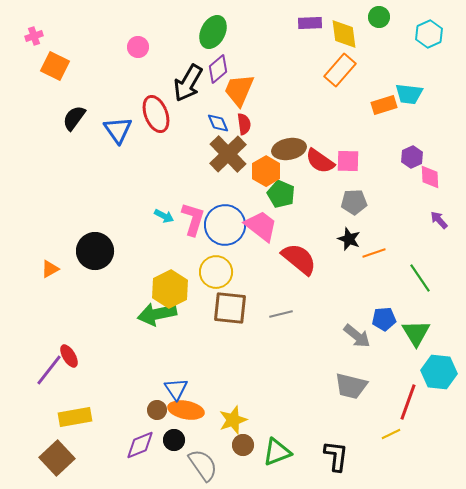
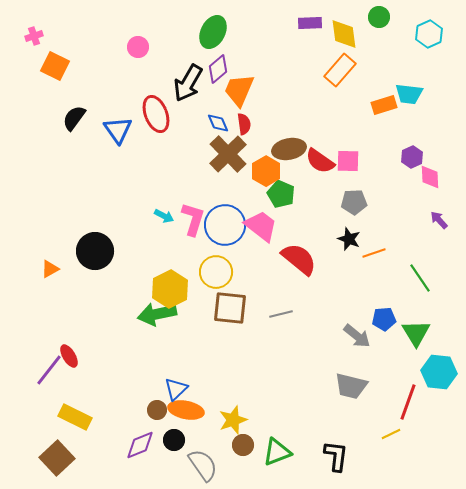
blue triangle at (176, 389): rotated 20 degrees clockwise
yellow rectangle at (75, 417): rotated 36 degrees clockwise
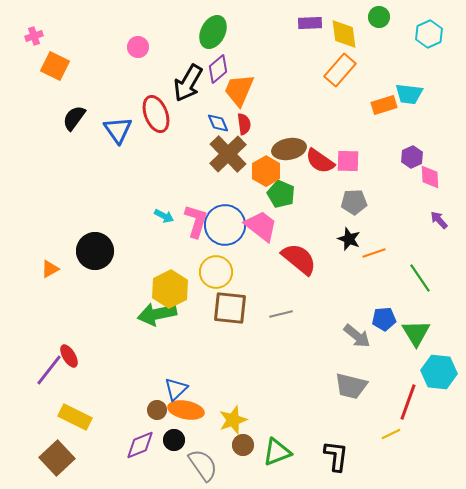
pink L-shape at (193, 219): moved 3 px right, 2 px down
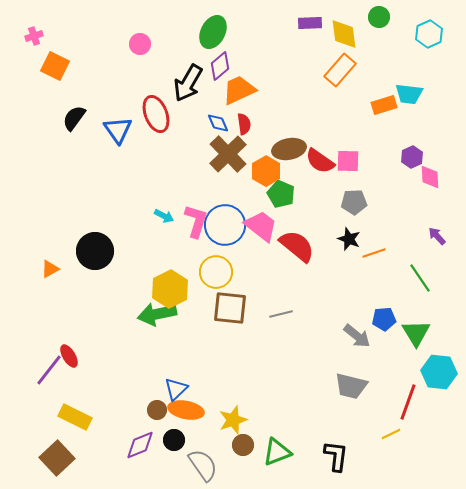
pink circle at (138, 47): moved 2 px right, 3 px up
purple diamond at (218, 69): moved 2 px right, 3 px up
orange trapezoid at (239, 90): rotated 42 degrees clockwise
purple arrow at (439, 220): moved 2 px left, 16 px down
red semicircle at (299, 259): moved 2 px left, 13 px up
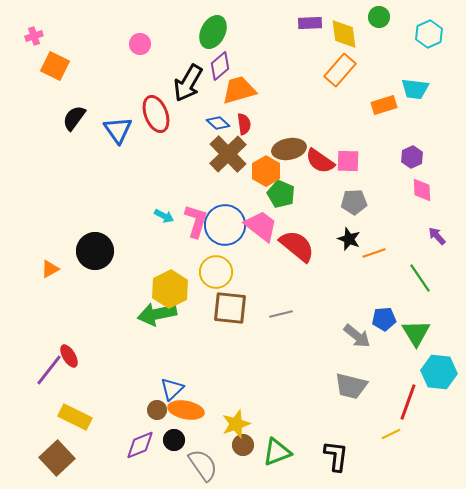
orange trapezoid at (239, 90): rotated 9 degrees clockwise
cyan trapezoid at (409, 94): moved 6 px right, 5 px up
blue diamond at (218, 123): rotated 25 degrees counterclockwise
pink diamond at (430, 177): moved 8 px left, 13 px down
blue triangle at (176, 389): moved 4 px left
yellow star at (233, 420): moved 3 px right, 4 px down
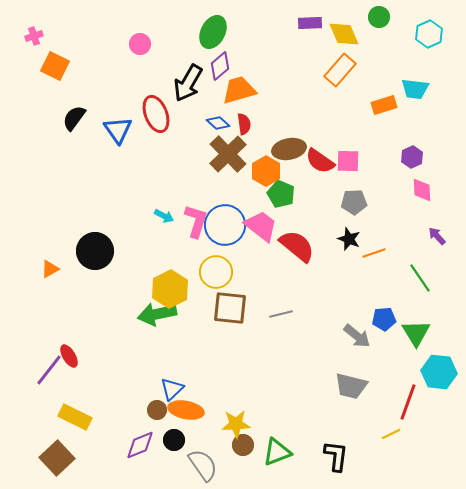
yellow diamond at (344, 34): rotated 16 degrees counterclockwise
yellow star at (236, 424): rotated 16 degrees clockwise
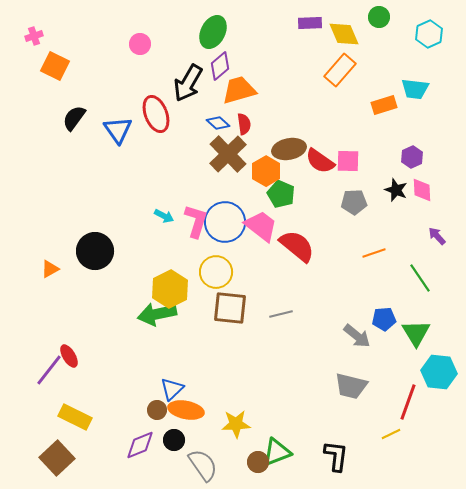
blue circle at (225, 225): moved 3 px up
black star at (349, 239): moved 47 px right, 49 px up
brown circle at (243, 445): moved 15 px right, 17 px down
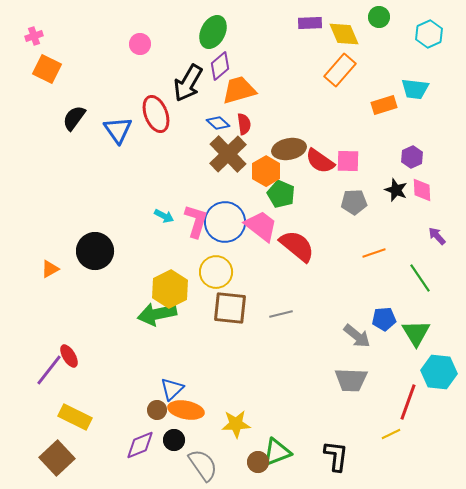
orange square at (55, 66): moved 8 px left, 3 px down
gray trapezoid at (351, 386): moved 6 px up; rotated 12 degrees counterclockwise
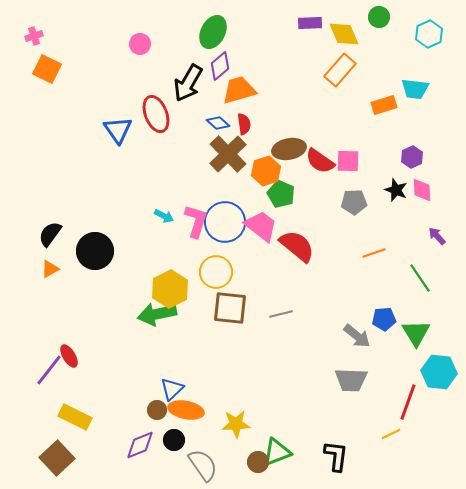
black semicircle at (74, 118): moved 24 px left, 116 px down
orange hexagon at (266, 171): rotated 12 degrees clockwise
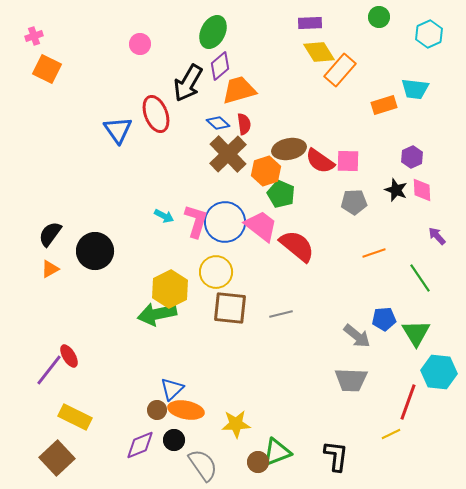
yellow diamond at (344, 34): moved 25 px left, 18 px down; rotated 8 degrees counterclockwise
